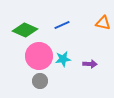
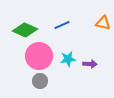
cyan star: moved 5 px right
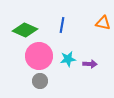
blue line: rotated 56 degrees counterclockwise
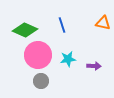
blue line: rotated 28 degrees counterclockwise
pink circle: moved 1 px left, 1 px up
purple arrow: moved 4 px right, 2 px down
gray circle: moved 1 px right
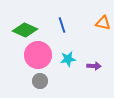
gray circle: moved 1 px left
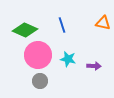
cyan star: rotated 21 degrees clockwise
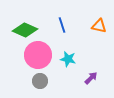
orange triangle: moved 4 px left, 3 px down
purple arrow: moved 3 px left, 12 px down; rotated 48 degrees counterclockwise
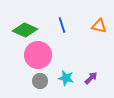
cyan star: moved 2 px left, 19 px down
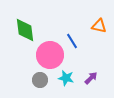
blue line: moved 10 px right, 16 px down; rotated 14 degrees counterclockwise
green diamond: rotated 60 degrees clockwise
pink circle: moved 12 px right
gray circle: moved 1 px up
